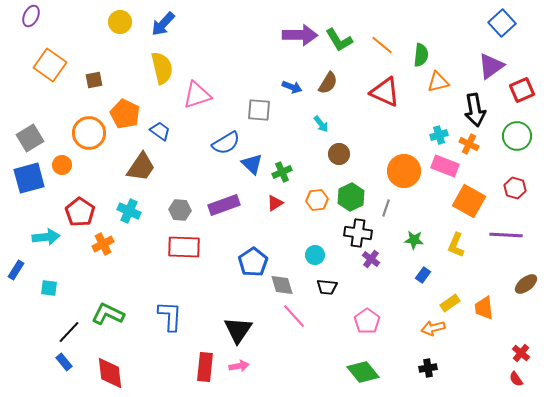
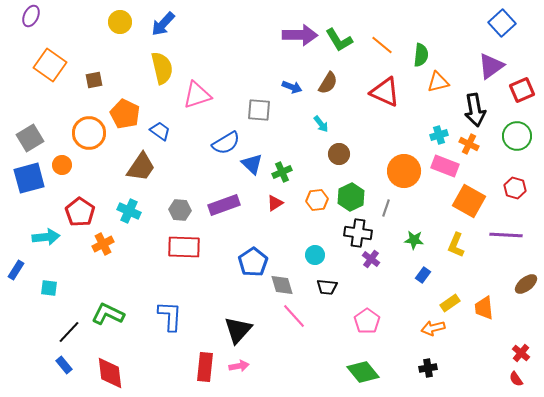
black triangle at (238, 330): rotated 8 degrees clockwise
blue rectangle at (64, 362): moved 3 px down
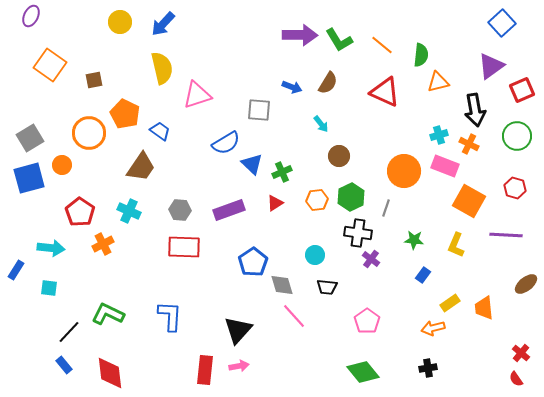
brown circle at (339, 154): moved 2 px down
purple rectangle at (224, 205): moved 5 px right, 5 px down
cyan arrow at (46, 237): moved 5 px right, 11 px down; rotated 12 degrees clockwise
red rectangle at (205, 367): moved 3 px down
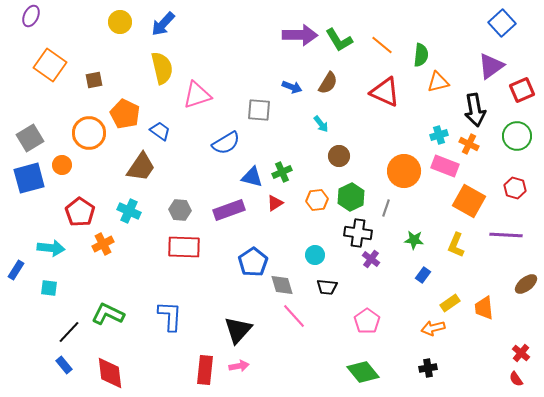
blue triangle at (252, 164): moved 13 px down; rotated 30 degrees counterclockwise
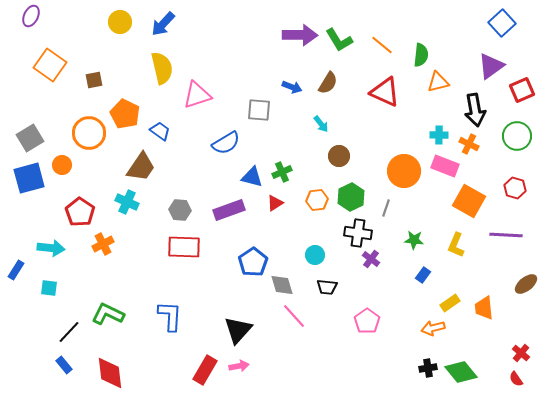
cyan cross at (439, 135): rotated 18 degrees clockwise
cyan cross at (129, 211): moved 2 px left, 9 px up
red rectangle at (205, 370): rotated 24 degrees clockwise
green diamond at (363, 372): moved 98 px right
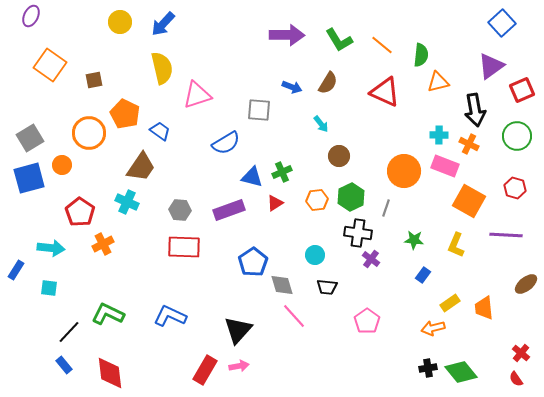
purple arrow at (300, 35): moved 13 px left
blue L-shape at (170, 316): rotated 68 degrees counterclockwise
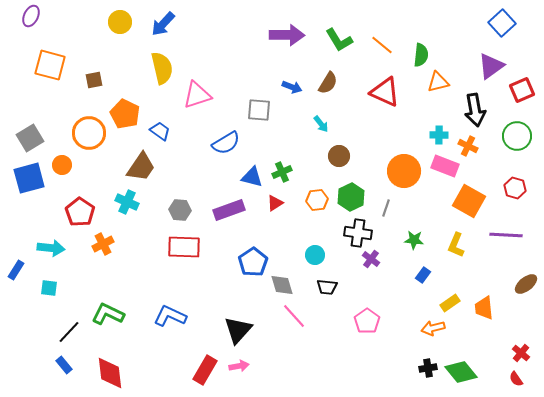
orange square at (50, 65): rotated 20 degrees counterclockwise
orange cross at (469, 144): moved 1 px left, 2 px down
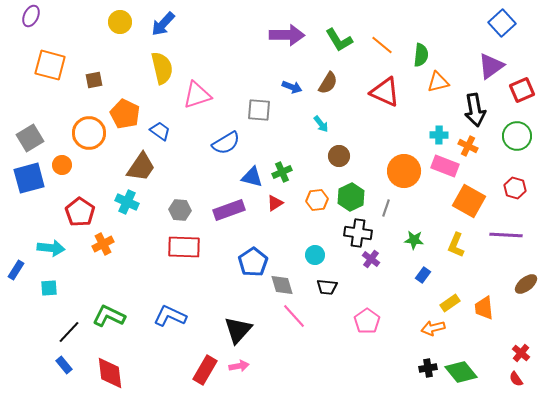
cyan square at (49, 288): rotated 12 degrees counterclockwise
green L-shape at (108, 314): moved 1 px right, 2 px down
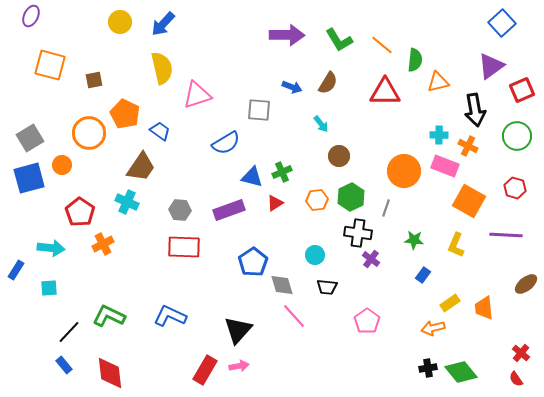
green semicircle at (421, 55): moved 6 px left, 5 px down
red triangle at (385, 92): rotated 24 degrees counterclockwise
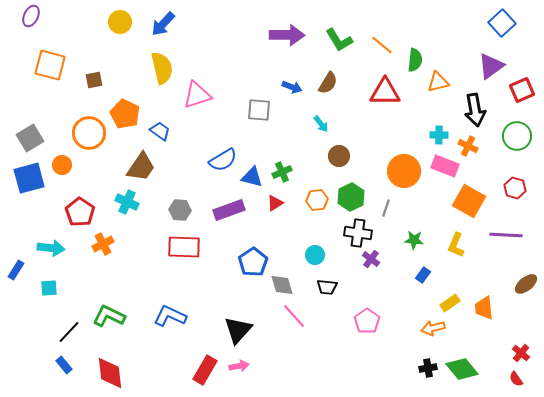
blue semicircle at (226, 143): moved 3 px left, 17 px down
green diamond at (461, 372): moved 1 px right, 3 px up
